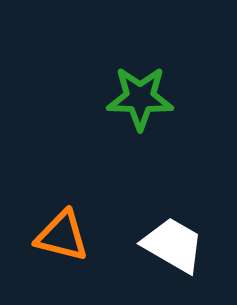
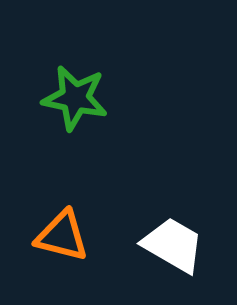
green star: moved 65 px left; rotated 10 degrees clockwise
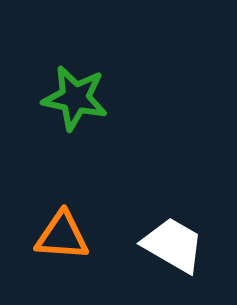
orange triangle: rotated 10 degrees counterclockwise
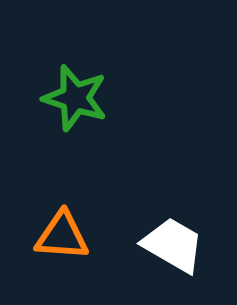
green star: rotated 6 degrees clockwise
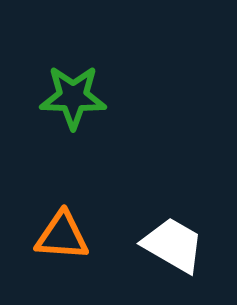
green star: moved 2 px left, 1 px up; rotated 16 degrees counterclockwise
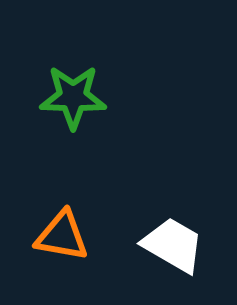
orange triangle: rotated 6 degrees clockwise
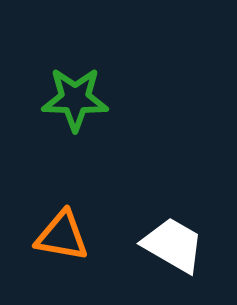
green star: moved 2 px right, 2 px down
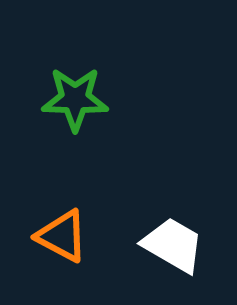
orange triangle: rotated 18 degrees clockwise
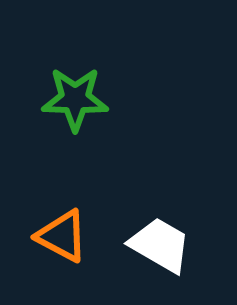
white trapezoid: moved 13 px left
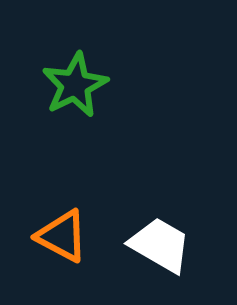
green star: moved 14 px up; rotated 28 degrees counterclockwise
